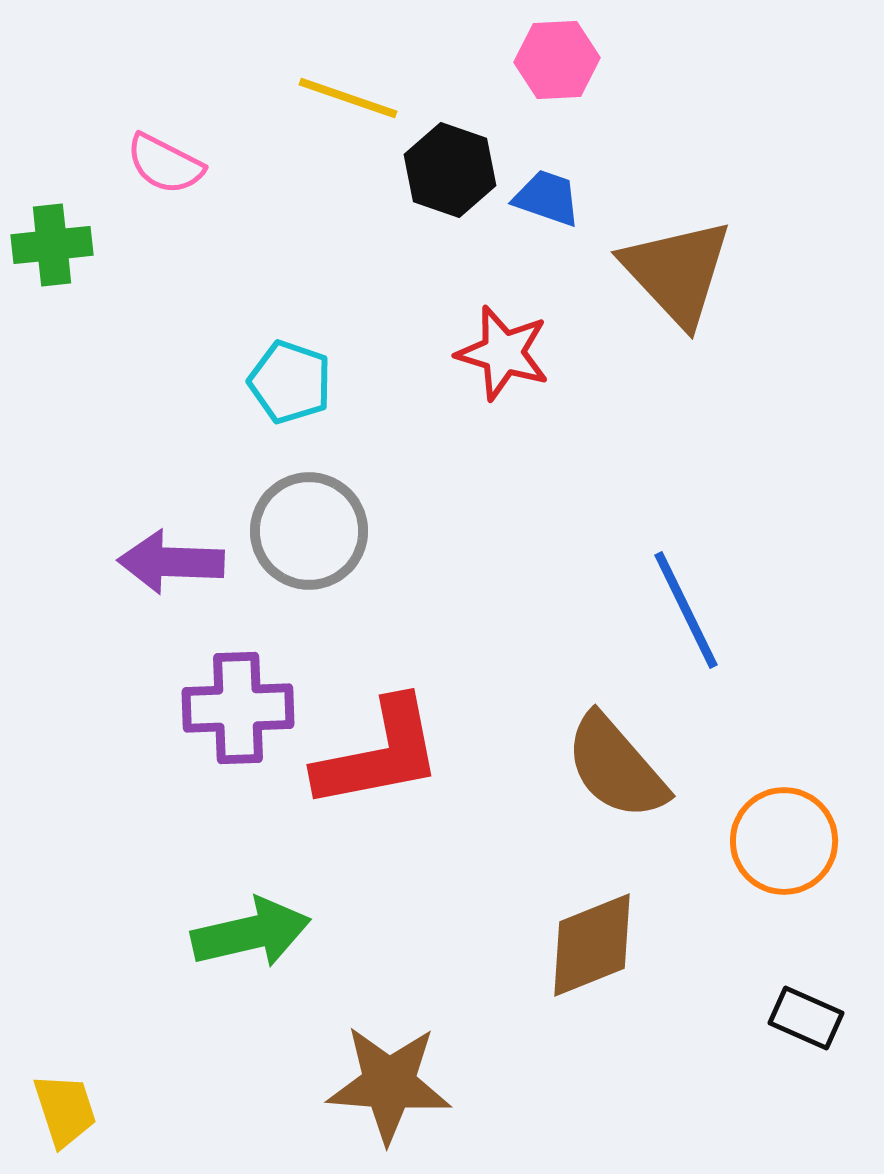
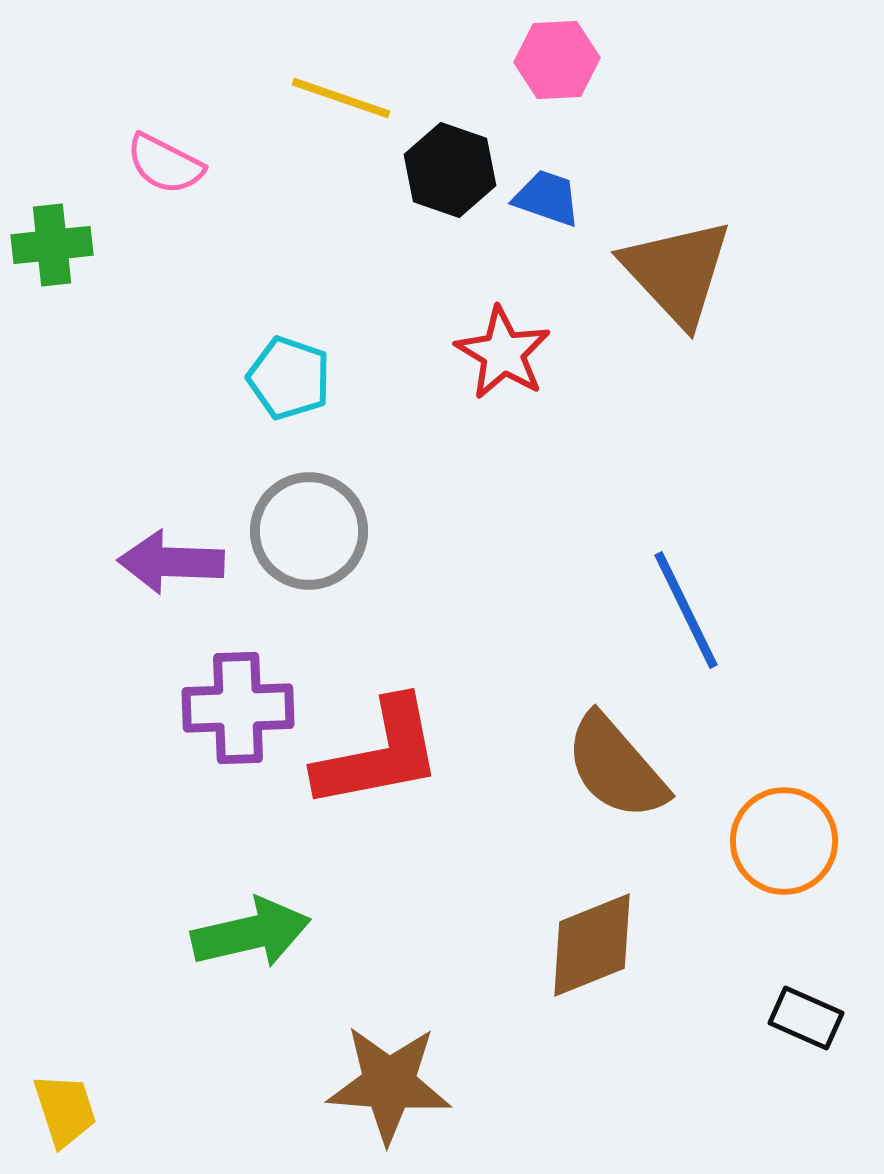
yellow line: moved 7 px left
red star: rotated 14 degrees clockwise
cyan pentagon: moved 1 px left, 4 px up
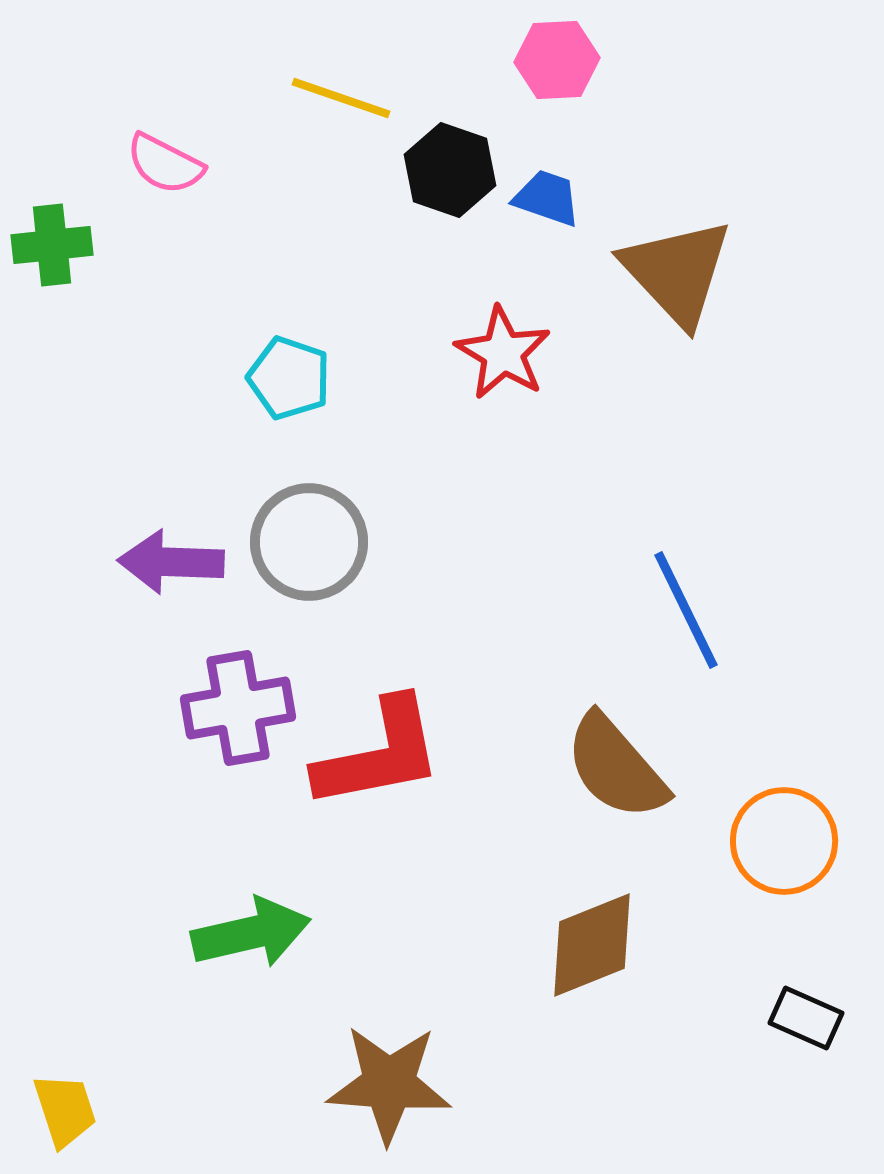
gray circle: moved 11 px down
purple cross: rotated 8 degrees counterclockwise
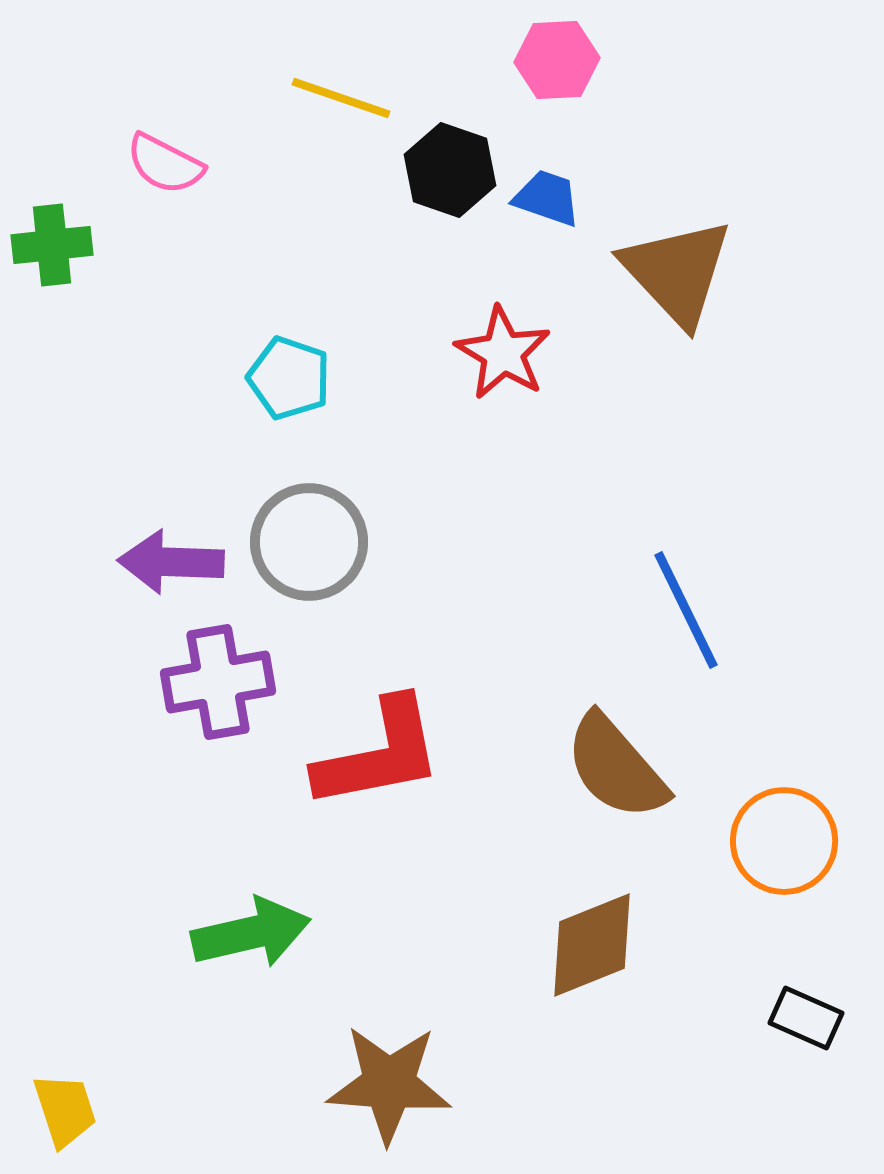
purple cross: moved 20 px left, 26 px up
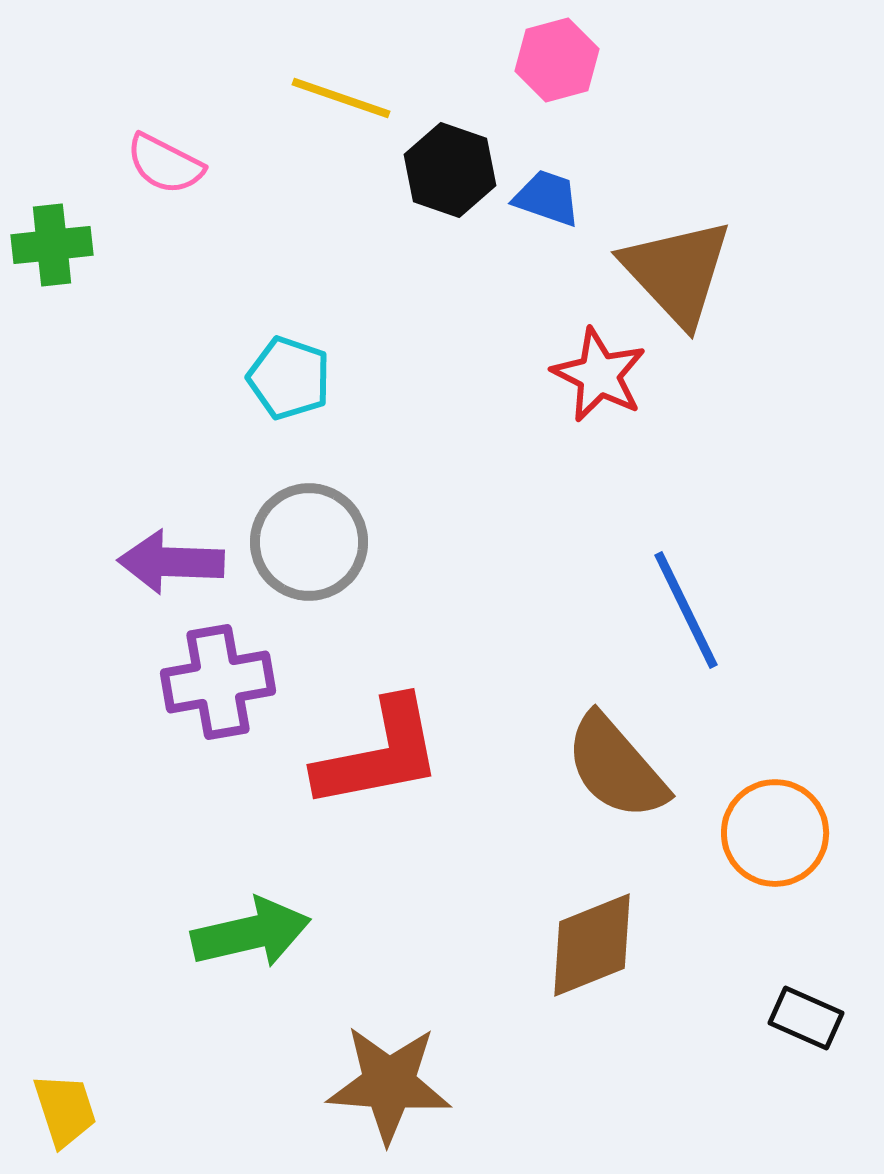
pink hexagon: rotated 12 degrees counterclockwise
red star: moved 96 px right, 22 px down; rotated 4 degrees counterclockwise
orange circle: moved 9 px left, 8 px up
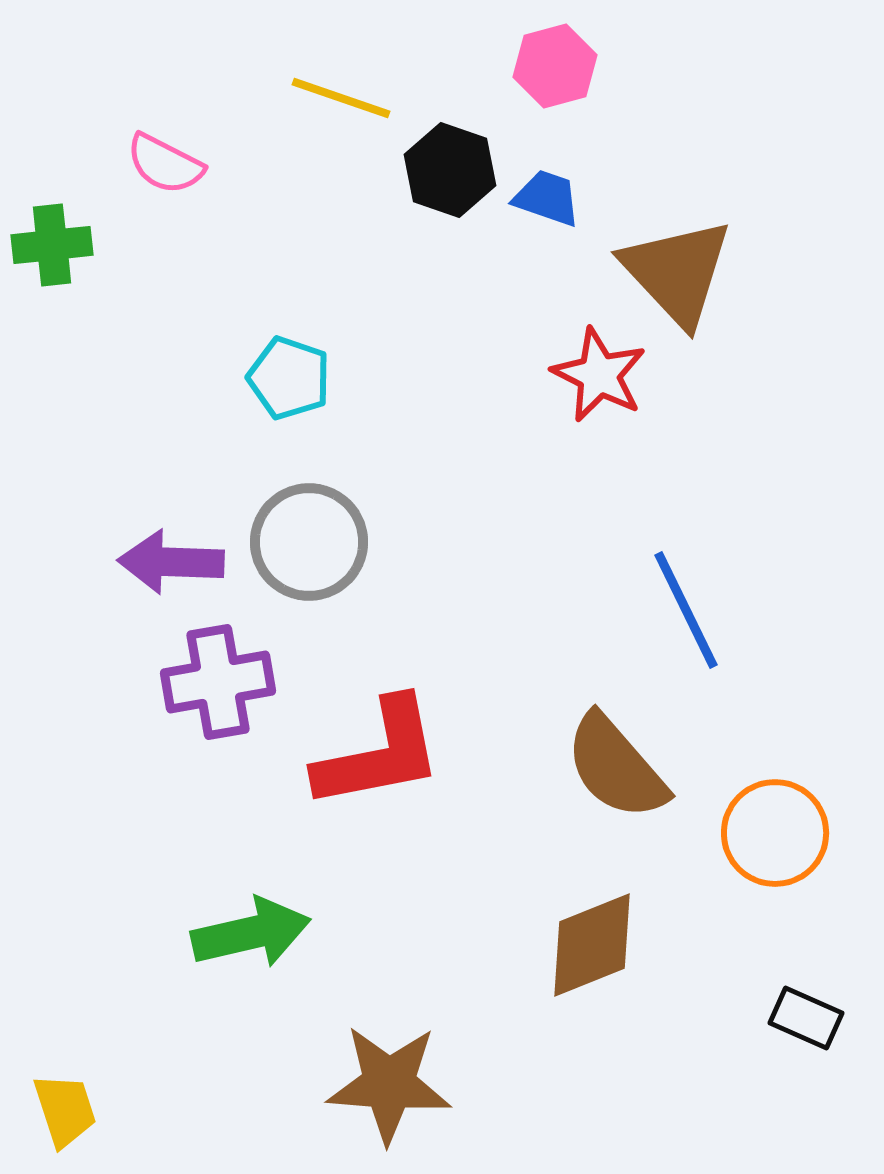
pink hexagon: moved 2 px left, 6 px down
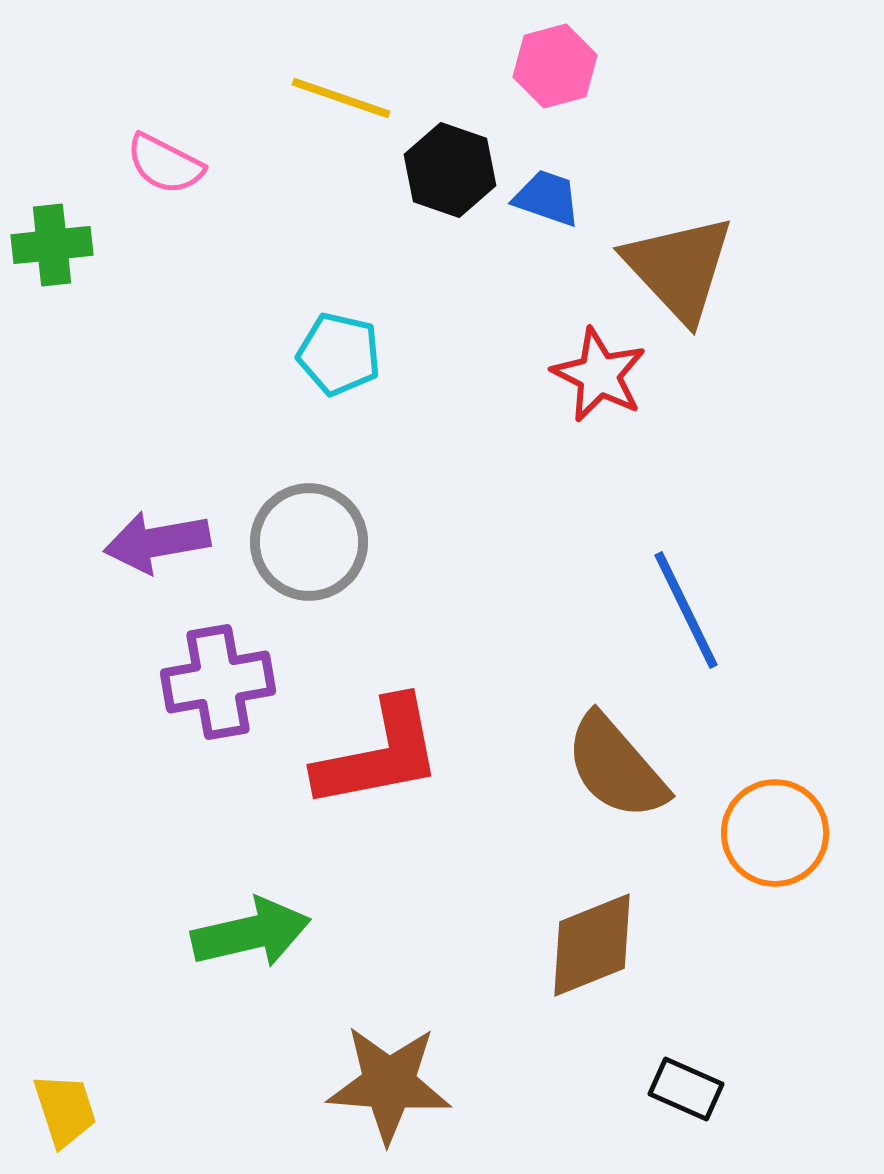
brown triangle: moved 2 px right, 4 px up
cyan pentagon: moved 50 px right, 24 px up; rotated 6 degrees counterclockwise
purple arrow: moved 14 px left, 20 px up; rotated 12 degrees counterclockwise
black rectangle: moved 120 px left, 71 px down
